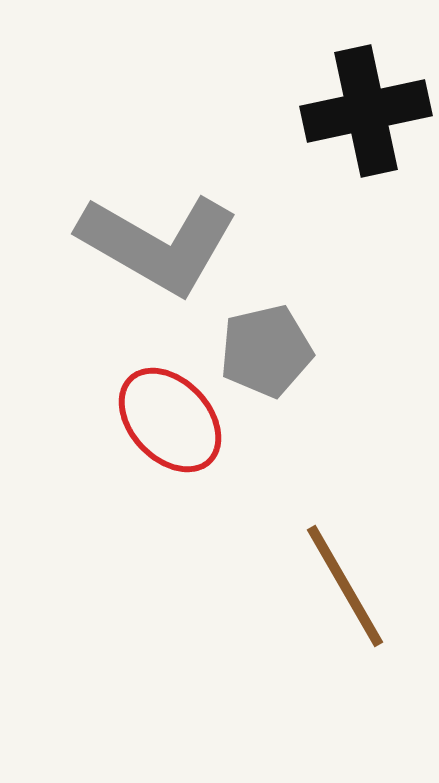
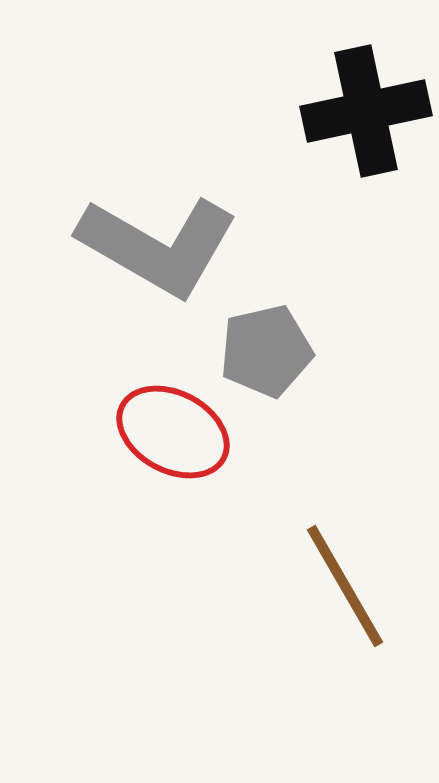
gray L-shape: moved 2 px down
red ellipse: moved 3 px right, 12 px down; rotated 19 degrees counterclockwise
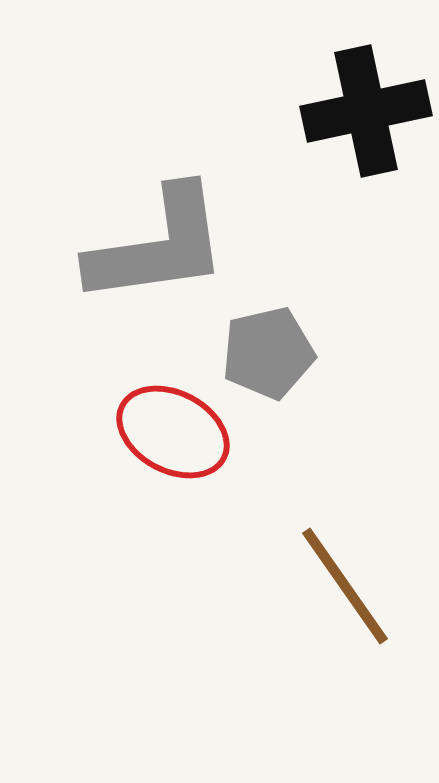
gray L-shape: rotated 38 degrees counterclockwise
gray pentagon: moved 2 px right, 2 px down
brown line: rotated 5 degrees counterclockwise
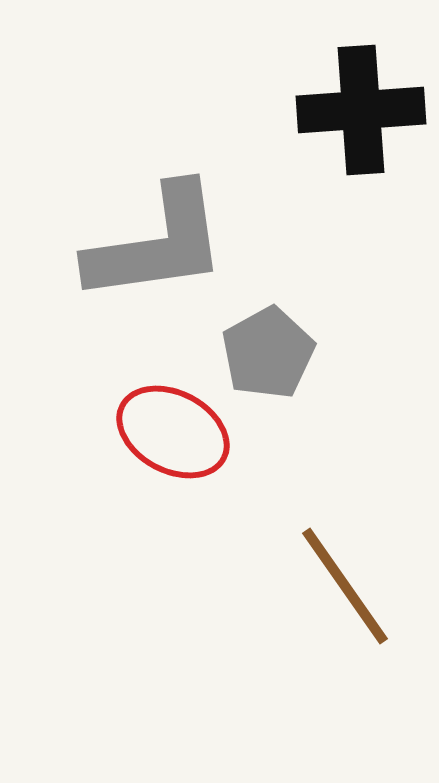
black cross: moved 5 px left, 1 px up; rotated 8 degrees clockwise
gray L-shape: moved 1 px left, 2 px up
gray pentagon: rotated 16 degrees counterclockwise
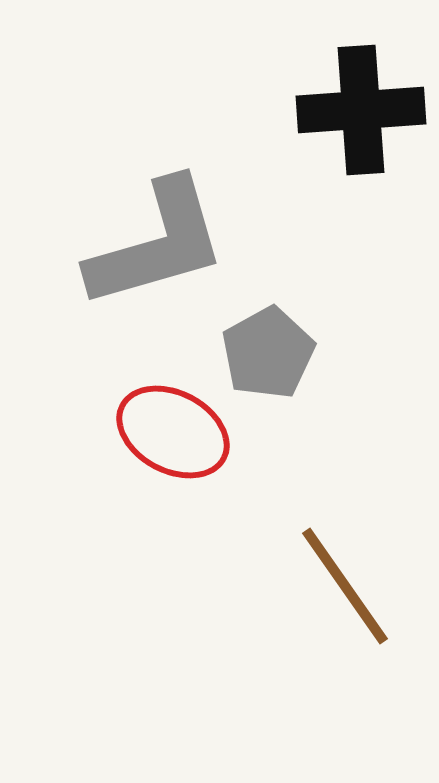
gray L-shape: rotated 8 degrees counterclockwise
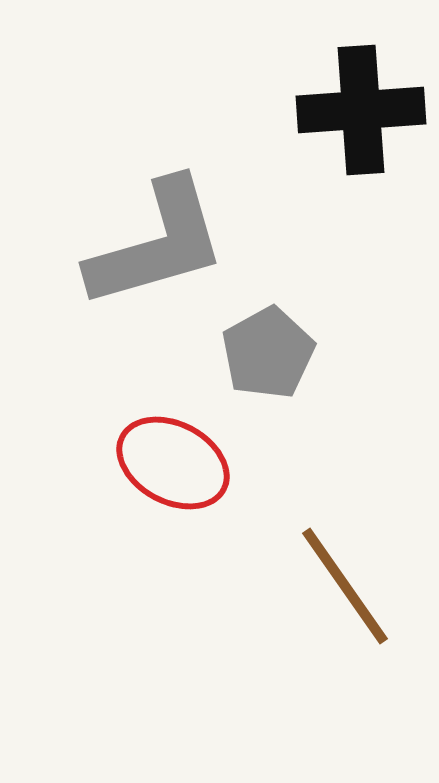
red ellipse: moved 31 px down
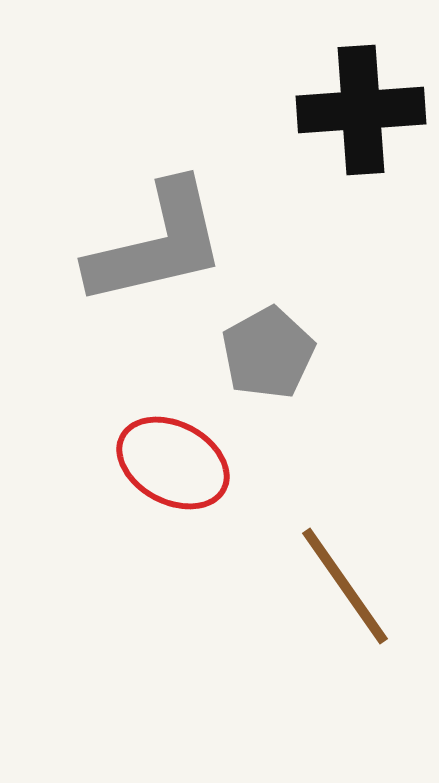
gray L-shape: rotated 3 degrees clockwise
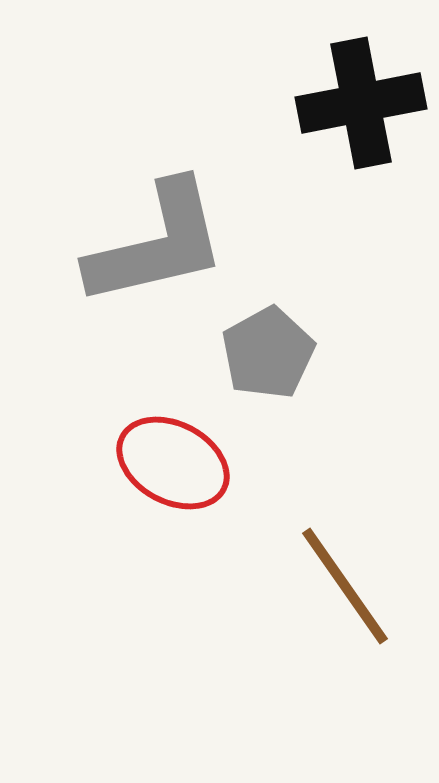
black cross: moved 7 px up; rotated 7 degrees counterclockwise
